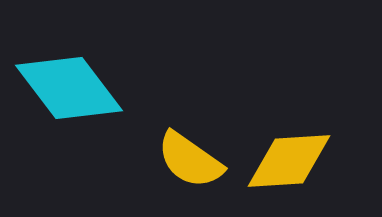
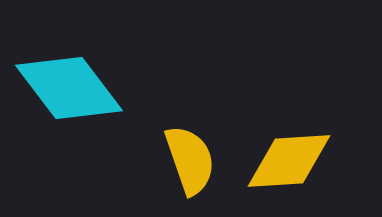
yellow semicircle: rotated 144 degrees counterclockwise
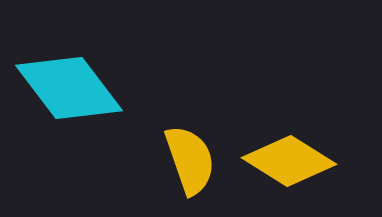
yellow diamond: rotated 36 degrees clockwise
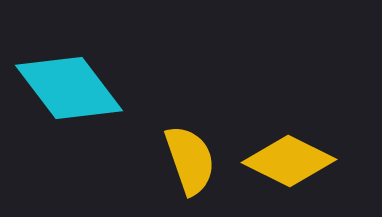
yellow diamond: rotated 6 degrees counterclockwise
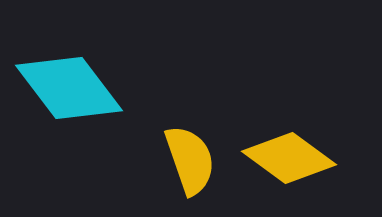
yellow diamond: moved 3 px up; rotated 10 degrees clockwise
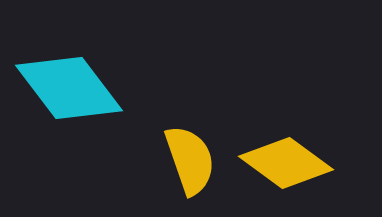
yellow diamond: moved 3 px left, 5 px down
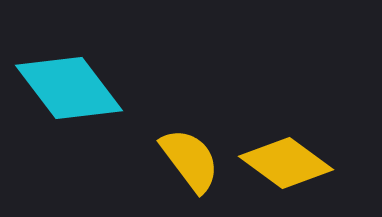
yellow semicircle: rotated 18 degrees counterclockwise
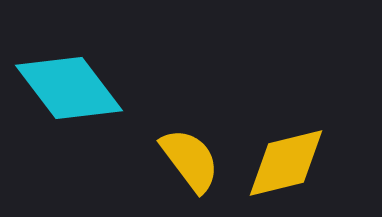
yellow diamond: rotated 50 degrees counterclockwise
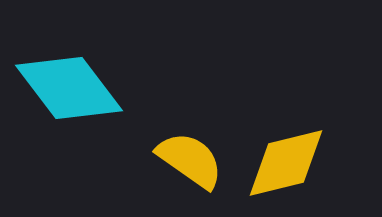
yellow semicircle: rotated 18 degrees counterclockwise
